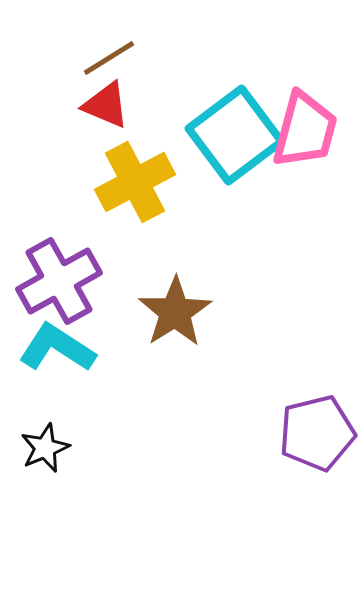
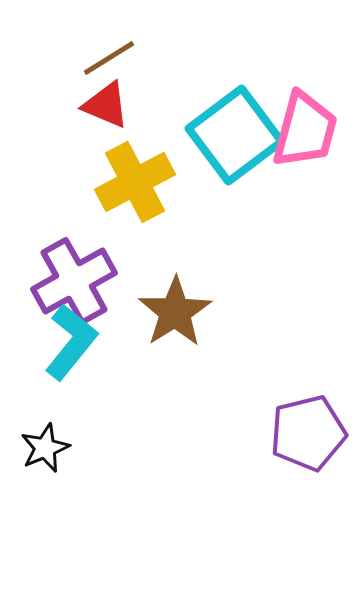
purple cross: moved 15 px right
cyan L-shape: moved 14 px right, 6 px up; rotated 96 degrees clockwise
purple pentagon: moved 9 px left
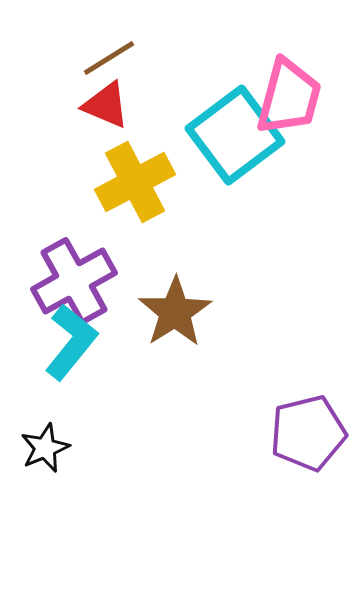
pink trapezoid: moved 16 px left, 33 px up
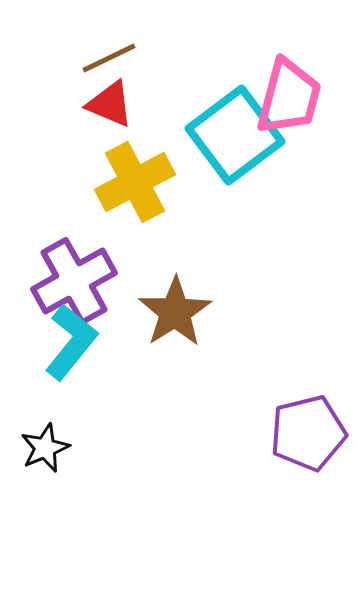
brown line: rotated 6 degrees clockwise
red triangle: moved 4 px right, 1 px up
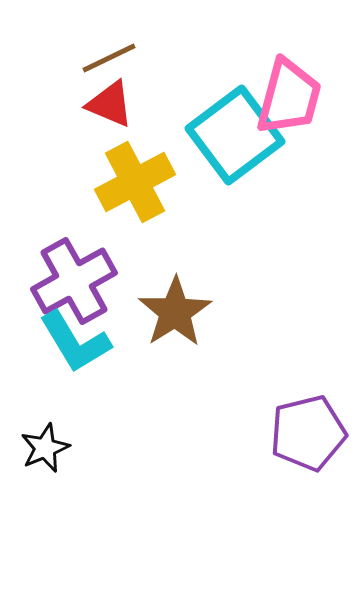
cyan L-shape: moved 4 px right; rotated 110 degrees clockwise
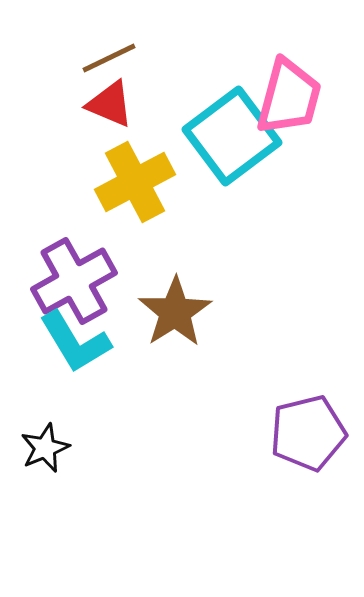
cyan square: moved 3 px left, 1 px down
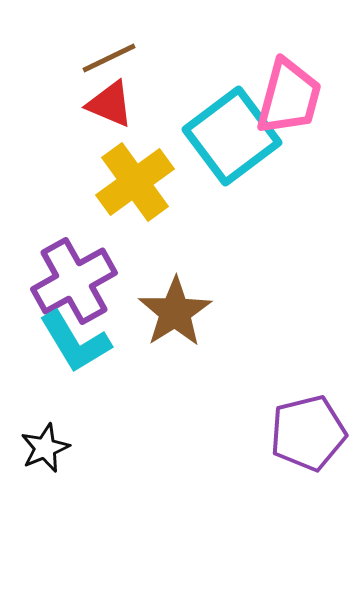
yellow cross: rotated 8 degrees counterclockwise
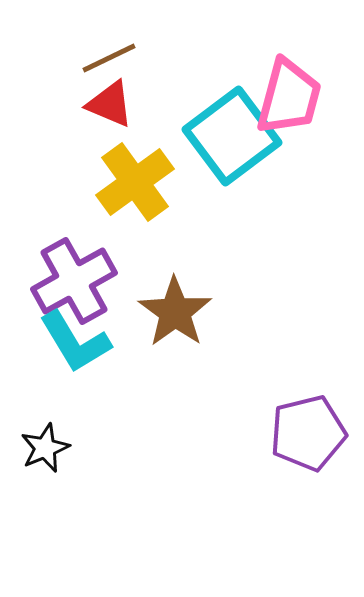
brown star: rotated 4 degrees counterclockwise
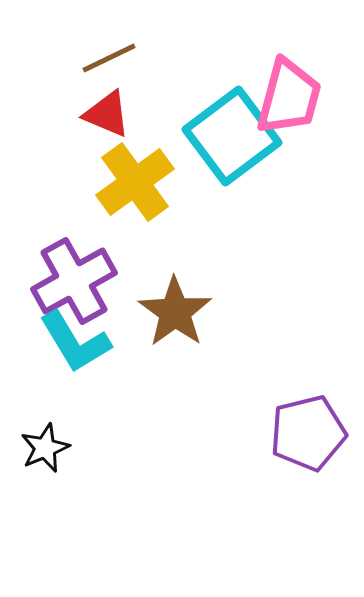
red triangle: moved 3 px left, 10 px down
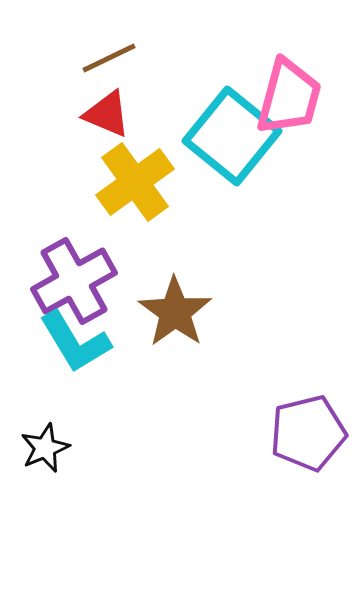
cyan square: rotated 14 degrees counterclockwise
